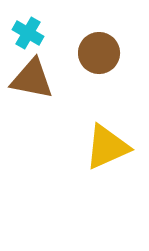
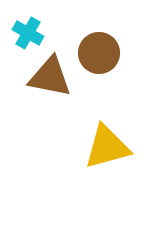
brown triangle: moved 18 px right, 2 px up
yellow triangle: rotated 9 degrees clockwise
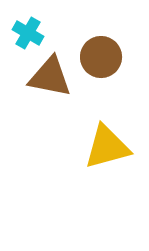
brown circle: moved 2 px right, 4 px down
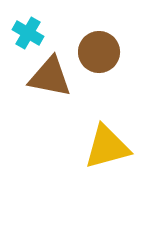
brown circle: moved 2 px left, 5 px up
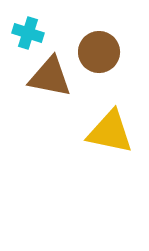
cyan cross: rotated 12 degrees counterclockwise
yellow triangle: moved 3 px right, 15 px up; rotated 27 degrees clockwise
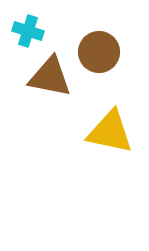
cyan cross: moved 2 px up
